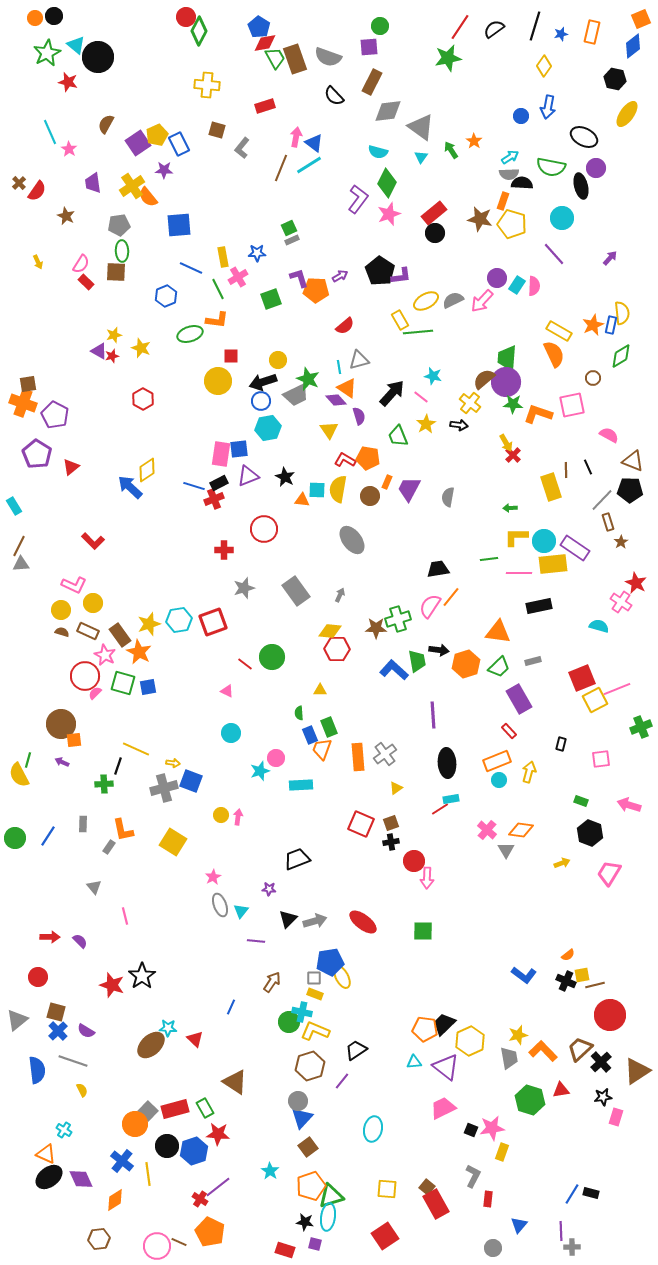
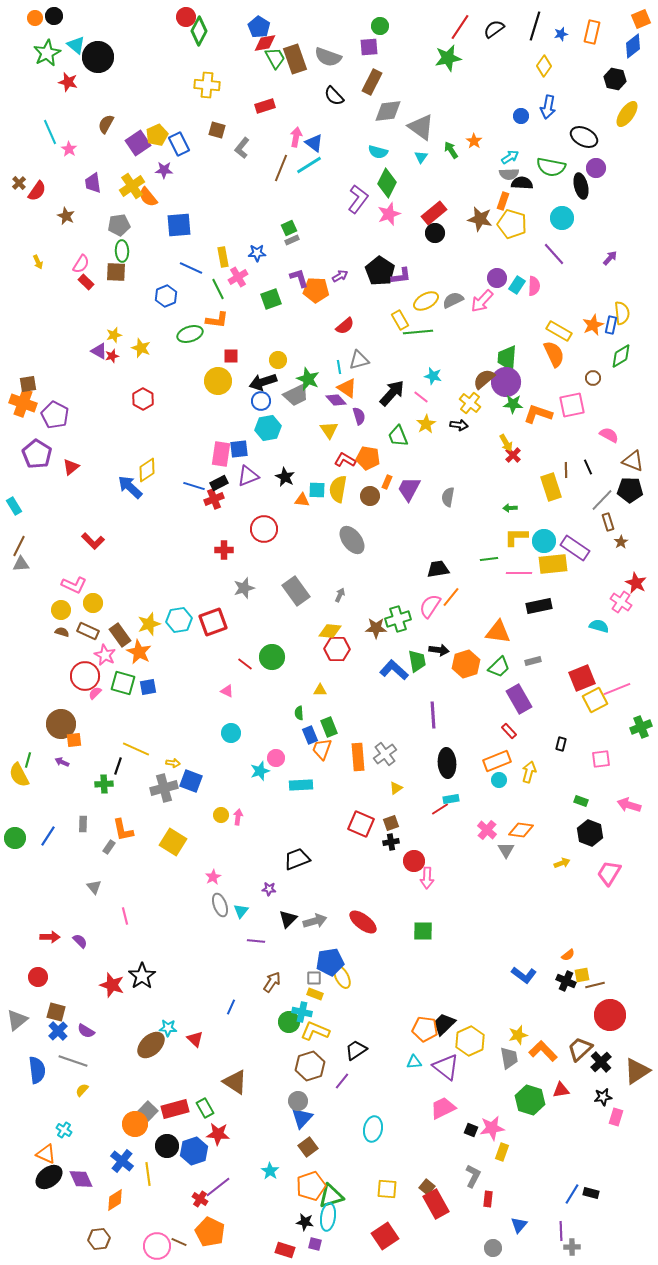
yellow semicircle at (82, 1090): rotated 112 degrees counterclockwise
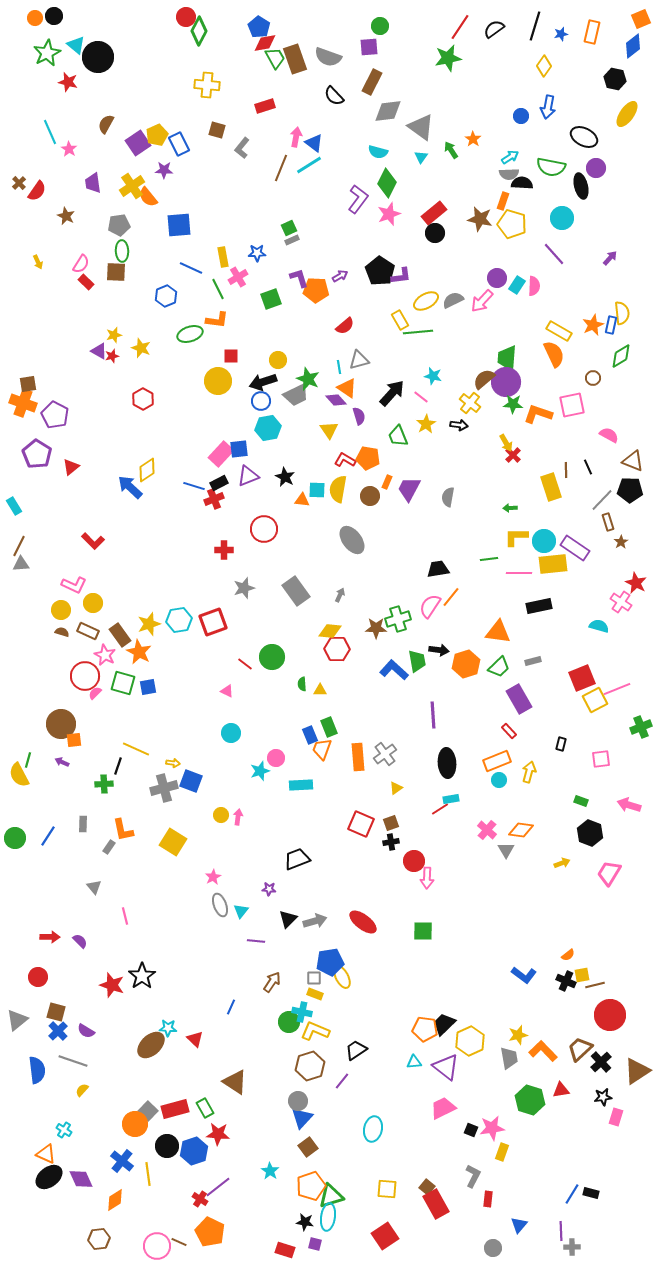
orange star at (474, 141): moved 1 px left, 2 px up
pink rectangle at (221, 454): rotated 35 degrees clockwise
green semicircle at (299, 713): moved 3 px right, 29 px up
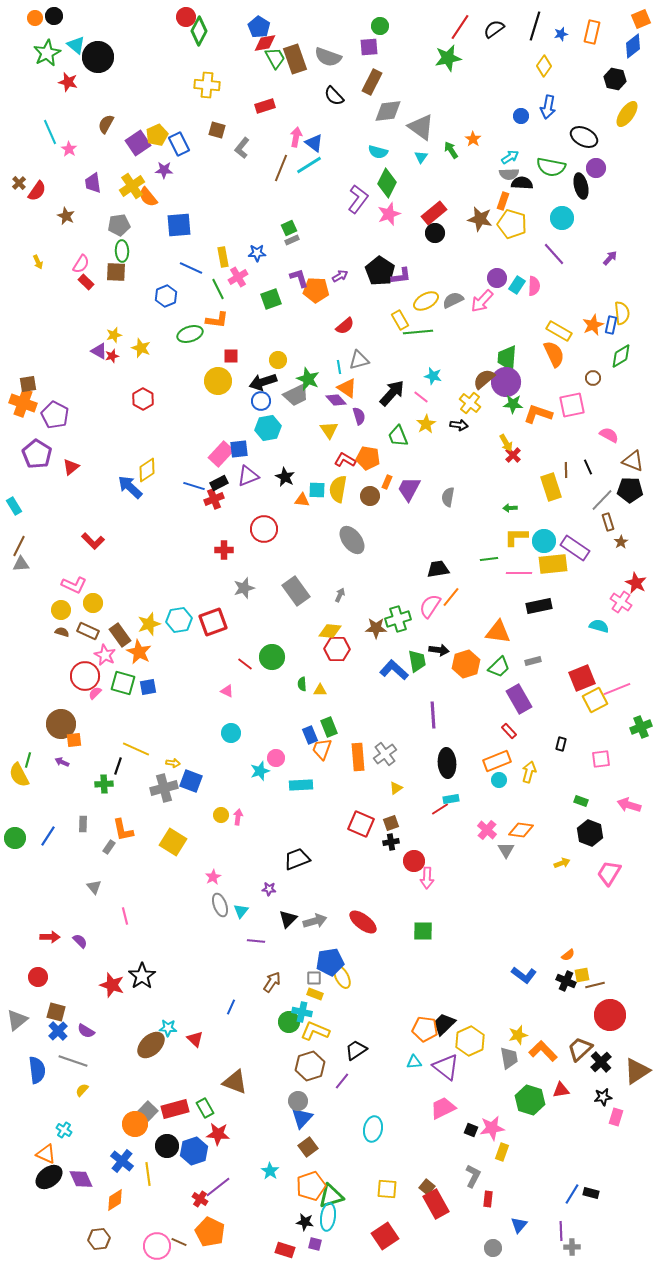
brown triangle at (235, 1082): rotated 12 degrees counterclockwise
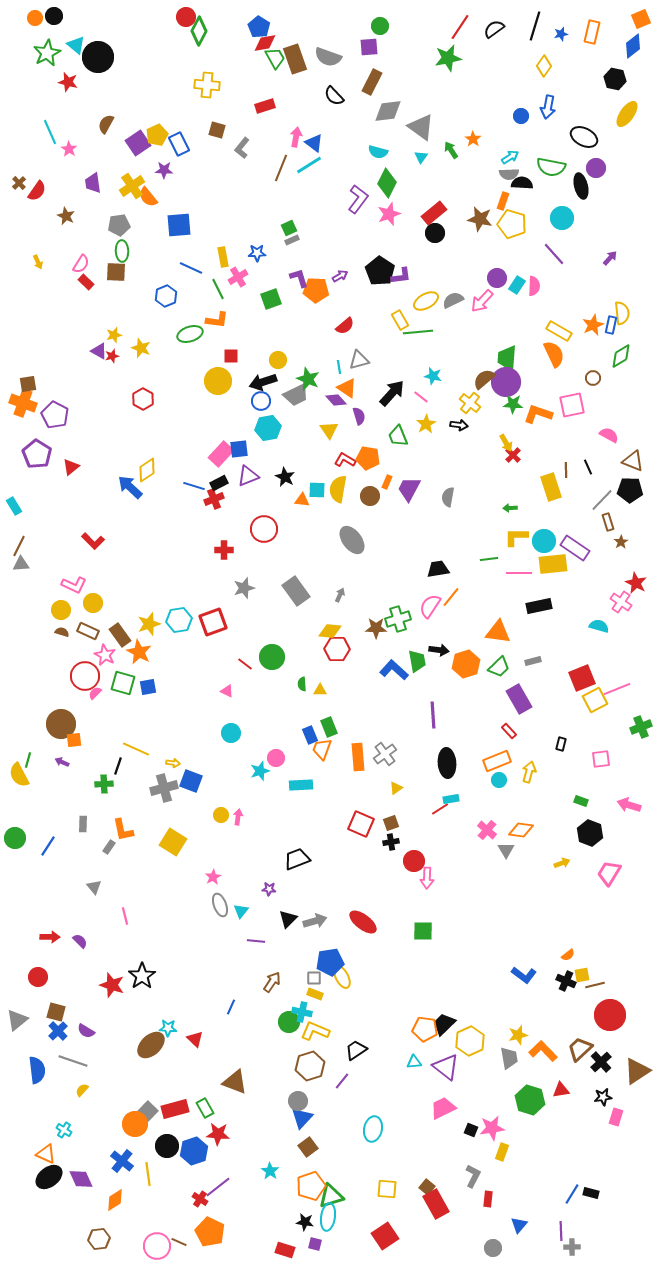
blue line at (48, 836): moved 10 px down
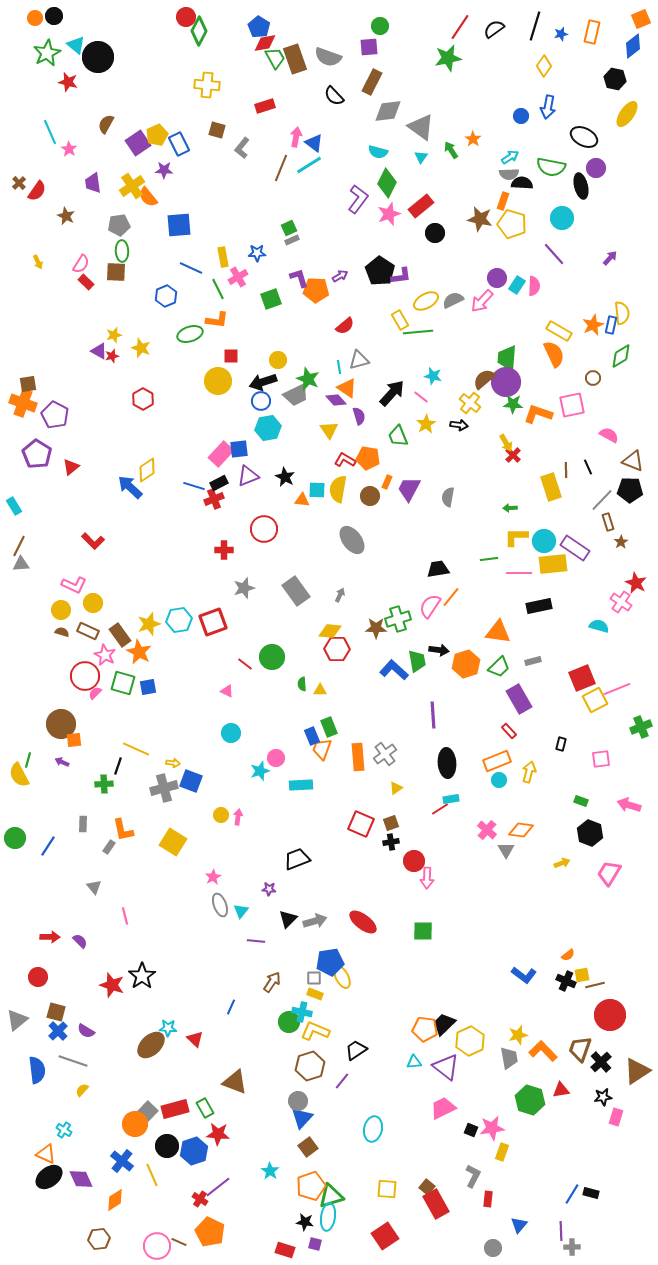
red rectangle at (434, 213): moved 13 px left, 7 px up
blue rectangle at (310, 735): moved 2 px right, 1 px down
brown trapezoid at (580, 1049): rotated 28 degrees counterclockwise
yellow line at (148, 1174): moved 4 px right, 1 px down; rotated 15 degrees counterclockwise
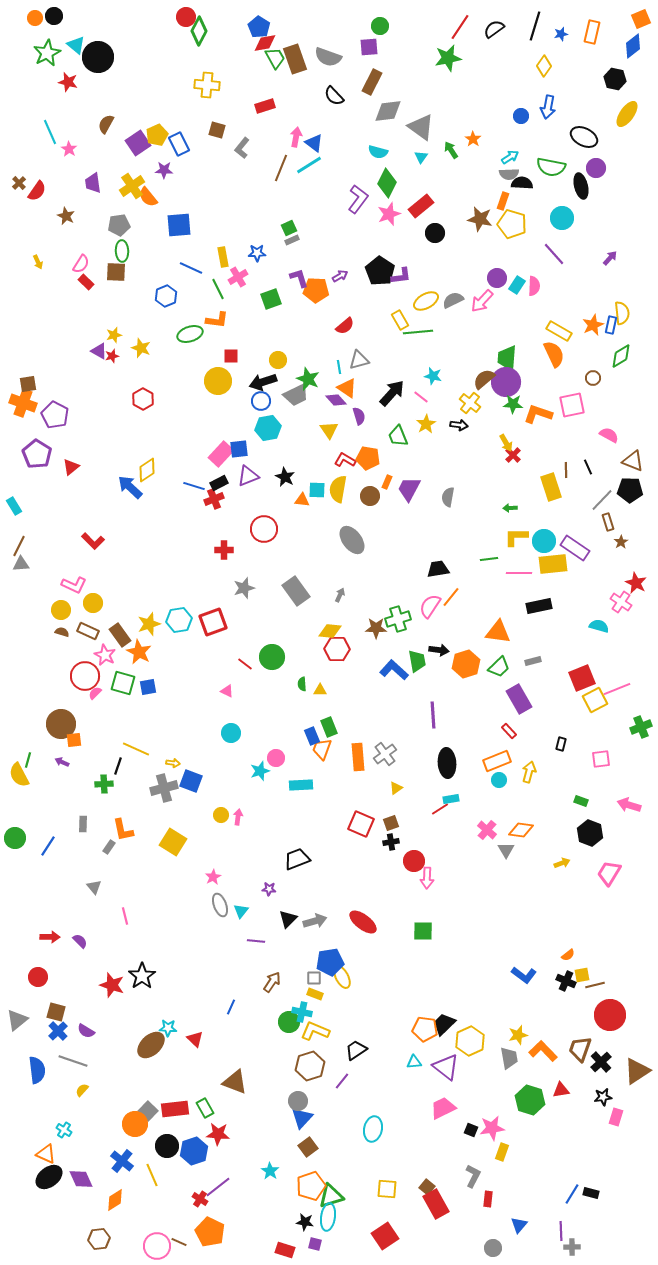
red rectangle at (175, 1109): rotated 8 degrees clockwise
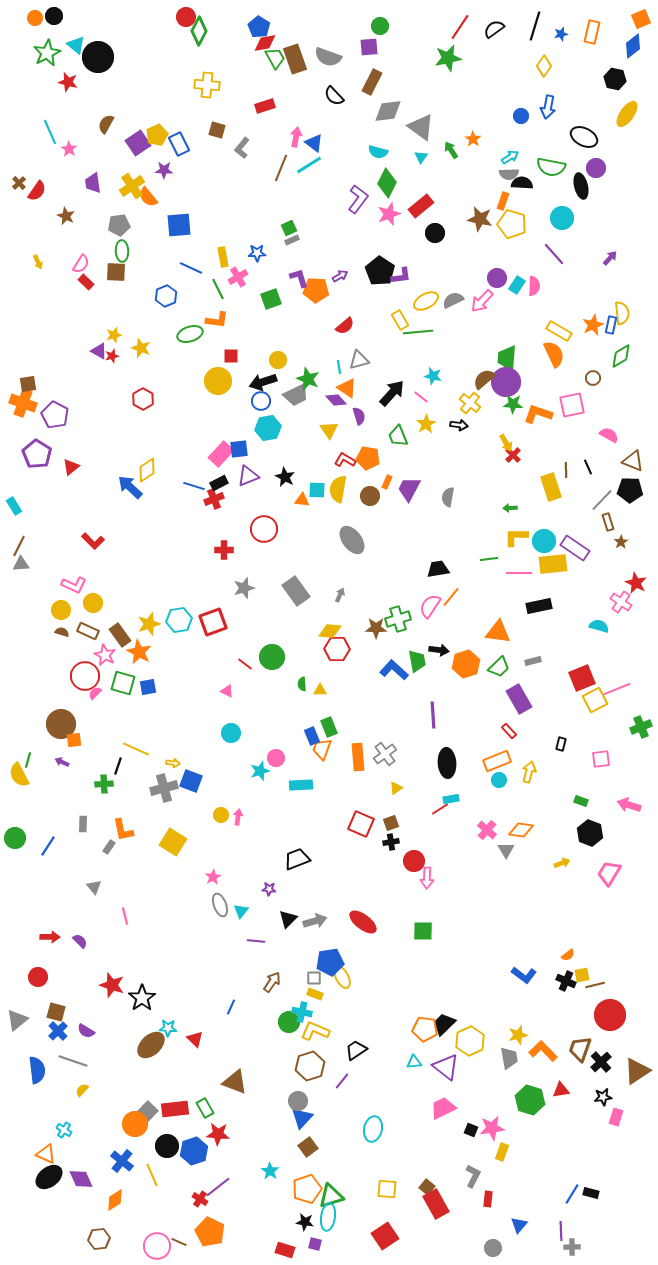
black star at (142, 976): moved 22 px down
orange pentagon at (311, 1186): moved 4 px left, 3 px down
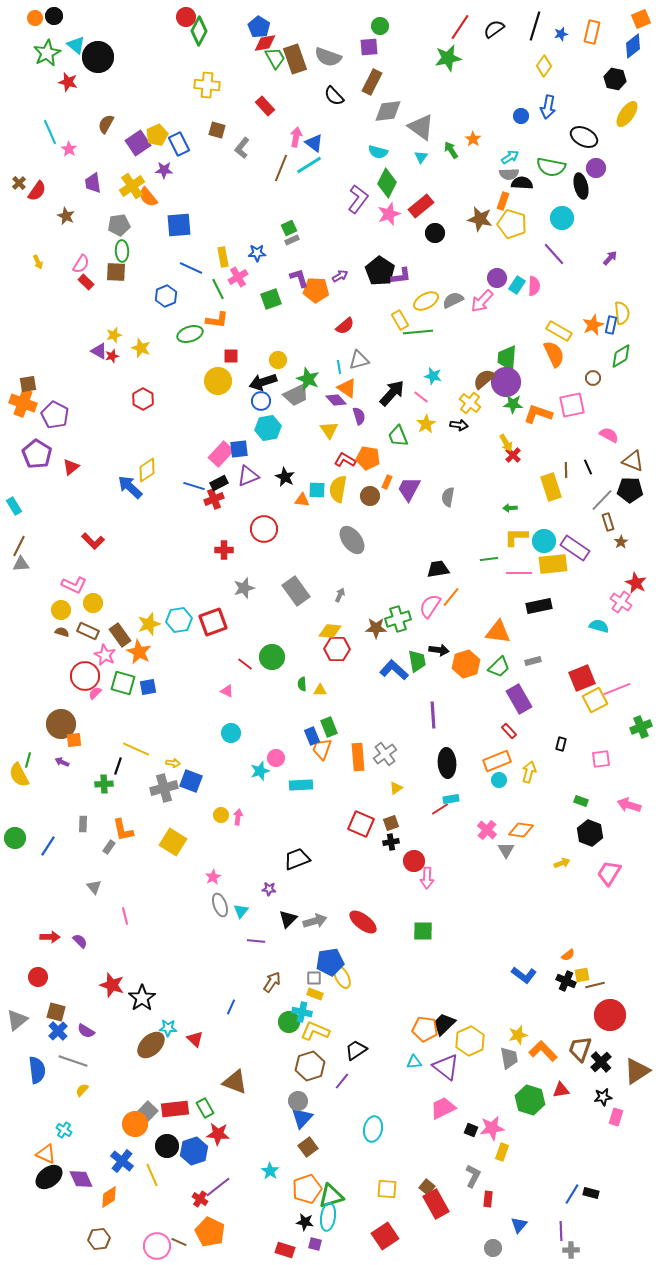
red rectangle at (265, 106): rotated 66 degrees clockwise
orange diamond at (115, 1200): moved 6 px left, 3 px up
gray cross at (572, 1247): moved 1 px left, 3 px down
